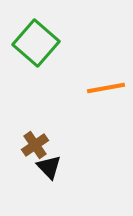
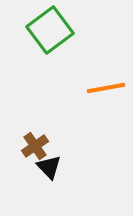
green square: moved 14 px right, 13 px up; rotated 12 degrees clockwise
brown cross: moved 1 px down
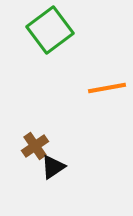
orange line: moved 1 px right
black triangle: moved 4 px right; rotated 40 degrees clockwise
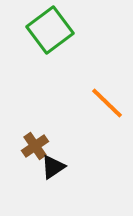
orange line: moved 15 px down; rotated 54 degrees clockwise
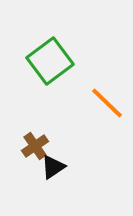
green square: moved 31 px down
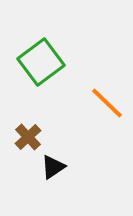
green square: moved 9 px left, 1 px down
brown cross: moved 7 px left, 9 px up; rotated 8 degrees counterclockwise
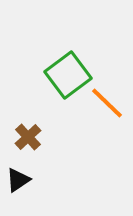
green square: moved 27 px right, 13 px down
black triangle: moved 35 px left, 13 px down
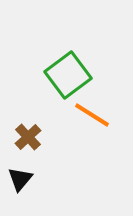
orange line: moved 15 px left, 12 px down; rotated 12 degrees counterclockwise
black triangle: moved 2 px right, 1 px up; rotated 16 degrees counterclockwise
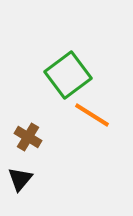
brown cross: rotated 16 degrees counterclockwise
